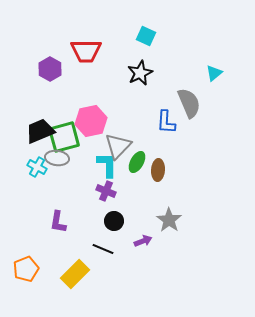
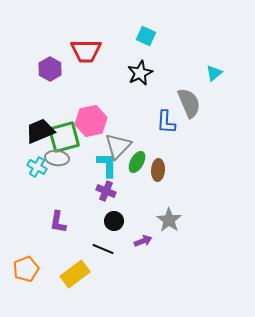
yellow rectangle: rotated 8 degrees clockwise
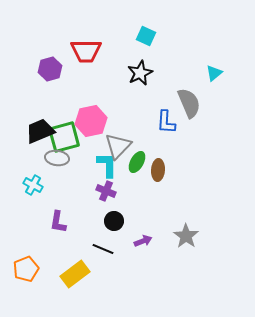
purple hexagon: rotated 15 degrees clockwise
cyan cross: moved 4 px left, 18 px down
gray star: moved 17 px right, 16 px down
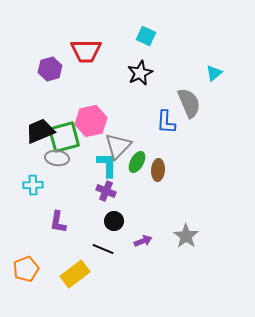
cyan cross: rotated 30 degrees counterclockwise
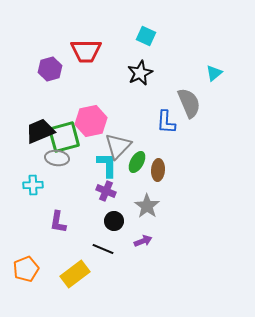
gray star: moved 39 px left, 30 px up
